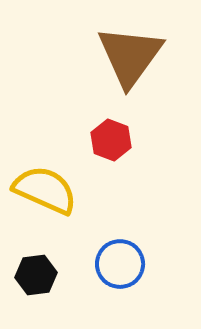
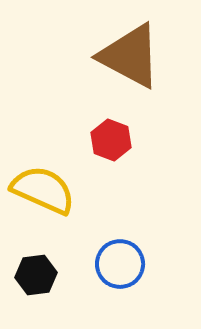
brown triangle: rotated 38 degrees counterclockwise
yellow semicircle: moved 2 px left
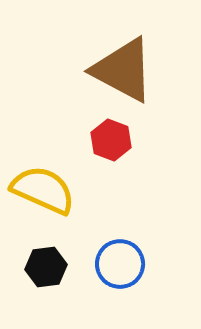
brown triangle: moved 7 px left, 14 px down
black hexagon: moved 10 px right, 8 px up
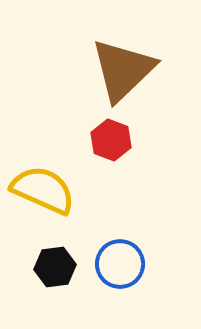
brown triangle: rotated 48 degrees clockwise
black hexagon: moved 9 px right
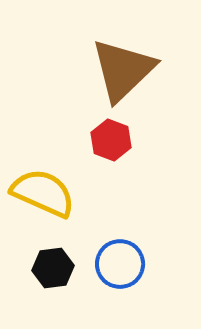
yellow semicircle: moved 3 px down
black hexagon: moved 2 px left, 1 px down
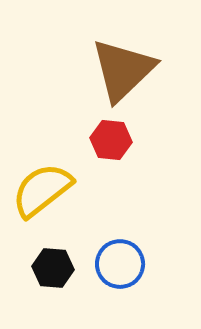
red hexagon: rotated 15 degrees counterclockwise
yellow semicircle: moved 1 px left, 3 px up; rotated 62 degrees counterclockwise
black hexagon: rotated 12 degrees clockwise
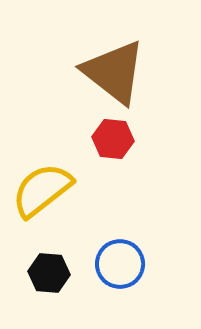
brown triangle: moved 9 px left, 2 px down; rotated 38 degrees counterclockwise
red hexagon: moved 2 px right, 1 px up
black hexagon: moved 4 px left, 5 px down
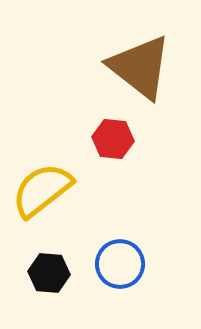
brown triangle: moved 26 px right, 5 px up
